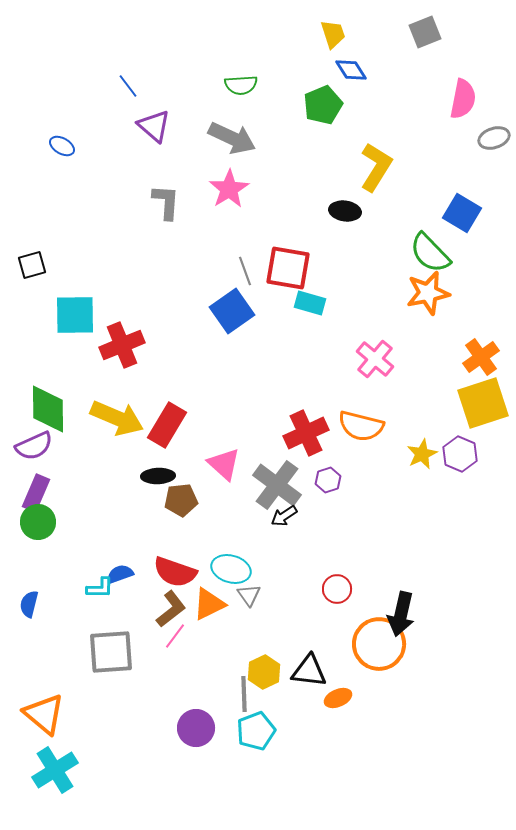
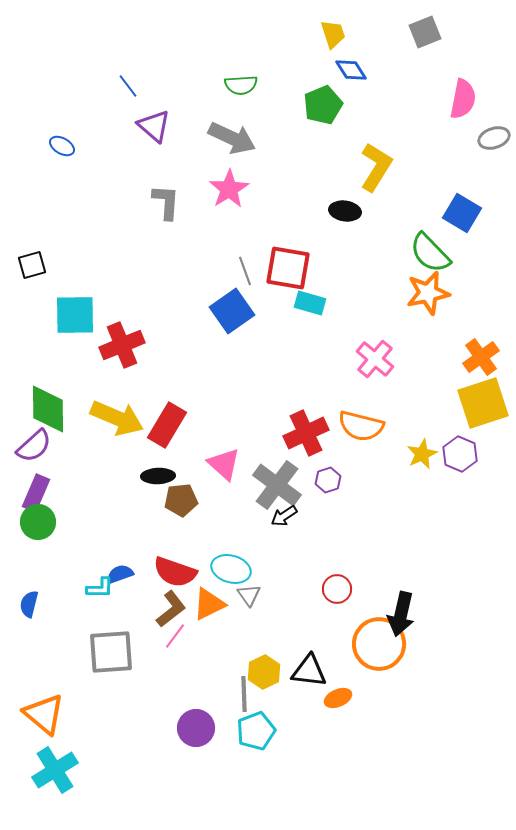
purple semicircle at (34, 446): rotated 18 degrees counterclockwise
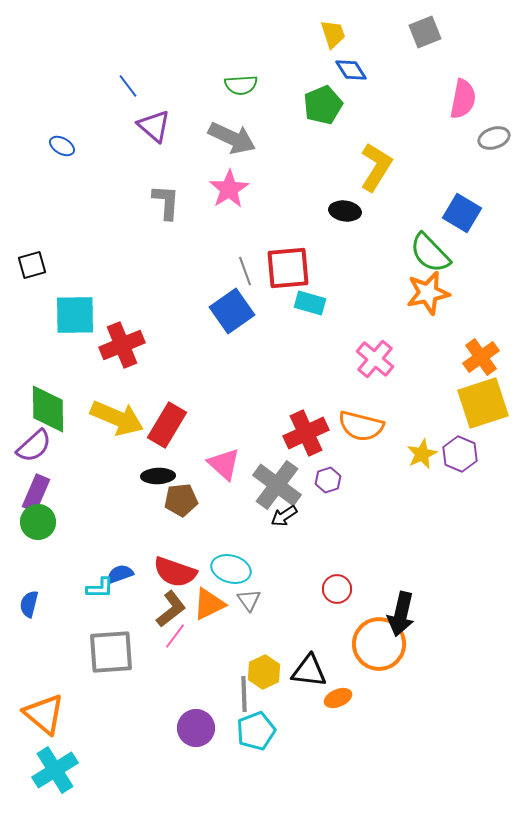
red square at (288, 268): rotated 15 degrees counterclockwise
gray triangle at (249, 595): moved 5 px down
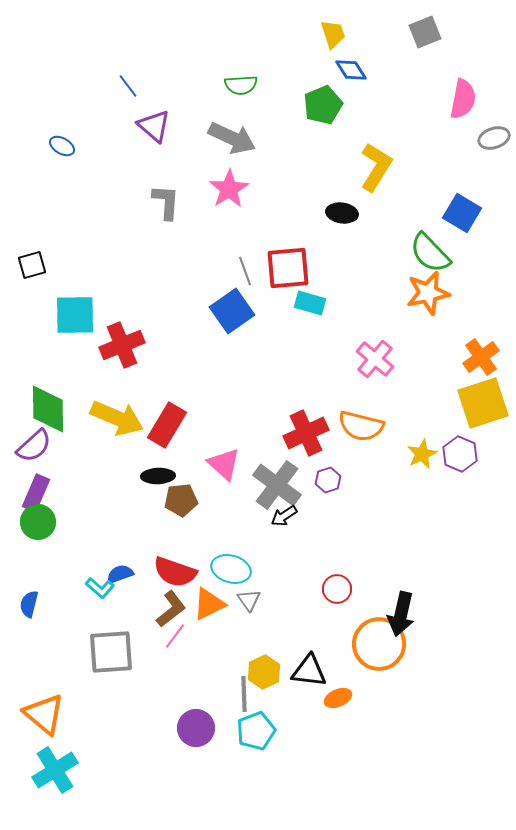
black ellipse at (345, 211): moved 3 px left, 2 px down
cyan L-shape at (100, 588): rotated 40 degrees clockwise
